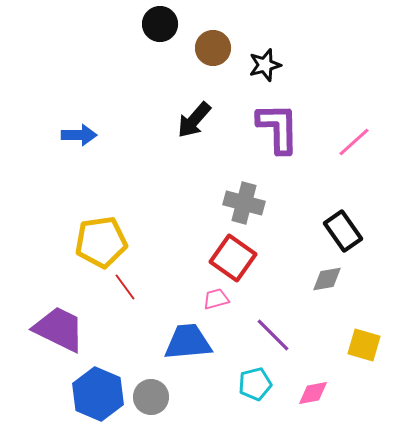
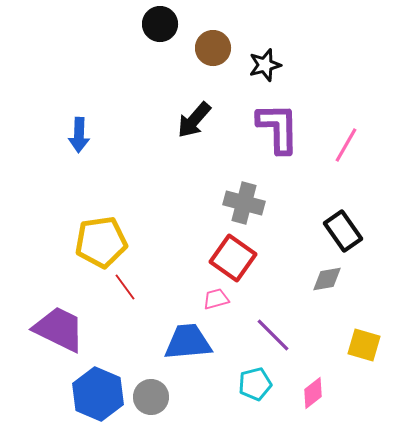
blue arrow: rotated 92 degrees clockwise
pink line: moved 8 px left, 3 px down; rotated 18 degrees counterclockwise
pink diamond: rotated 28 degrees counterclockwise
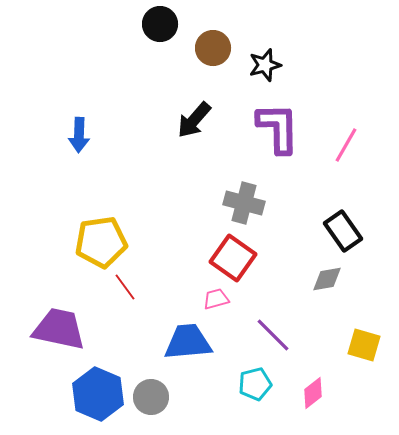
purple trapezoid: rotated 14 degrees counterclockwise
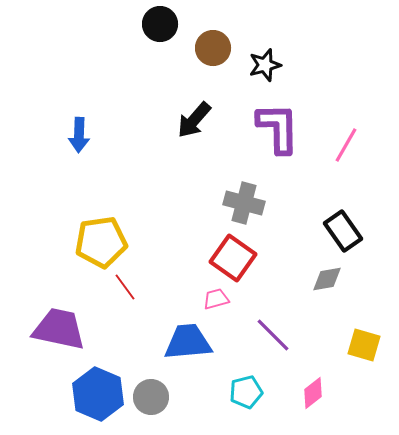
cyan pentagon: moved 9 px left, 8 px down
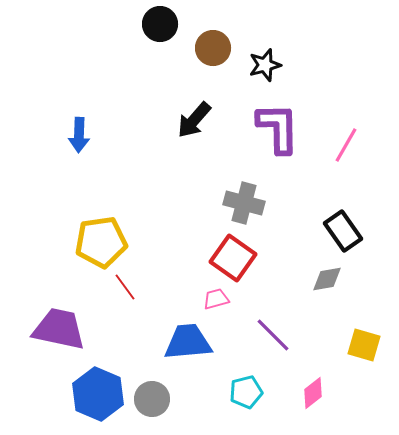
gray circle: moved 1 px right, 2 px down
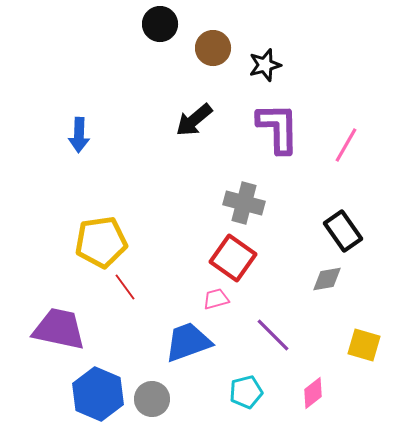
black arrow: rotated 9 degrees clockwise
blue trapezoid: rotated 15 degrees counterclockwise
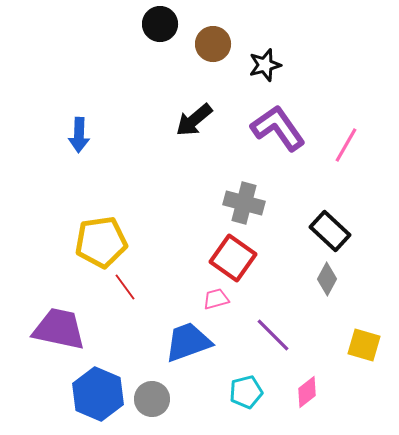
brown circle: moved 4 px up
purple L-shape: rotated 34 degrees counterclockwise
black rectangle: moved 13 px left; rotated 12 degrees counterclockwise
gray diamond: rotated 52 degrees counterclockwise
pink diamond: moved 6 px left, 1 px up
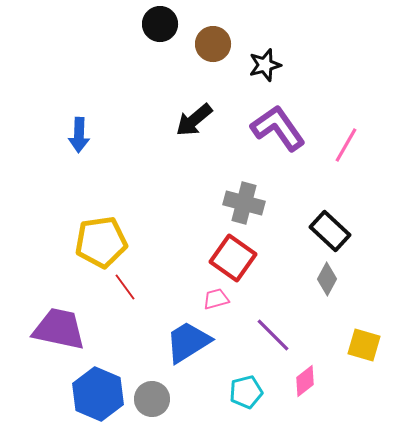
blue trapezoid: rotated 12 degrees counterclockwise
pink diamond: moved 2 px left, 11 px up
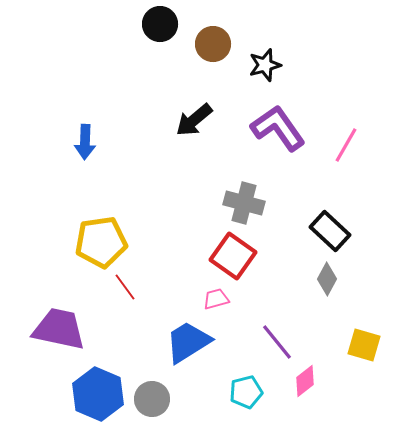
blue arrow: moved 6 px right, 7 px down
red square: moved 2 px up
purple line: moved 4 px right, 7 px down; rotated 6 degrees clockwise
